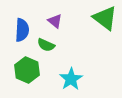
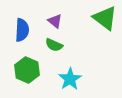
green semicircle: moved 8 px right
cyan star: moved 1 px left
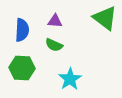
purple triangle: rotated 35 degrees counterclockwise
green hexagon: moved 5 px left, 2 px up; rotated 20 degrees counterclockwise
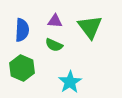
green triangle: moved 15 px left, 9 px down; rotated 16 degrees clockwise
green hexagon: rotated 20 degrees clockwise
cyan star: moved 3 px down
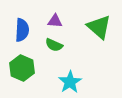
green triangle: moved 9 px right; rotated 12 degrees counterclockwise
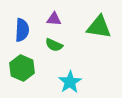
purple triangle: moved 1 px left, 2 px up
green triangle: rotated 32 degrees counterclockwise
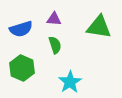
blue semicircle: moved 1 px left, 1 px up; rotated 70 degrees clockwise
green semicircle: moved 1 px right; rotated 132 degrees counterclockwise
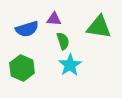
blue semicircle: moved 6 px right
green semicircle: moved 8 px right, 4 px up
cyan star: moved 17 px up
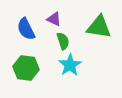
purple triangle: rotated 21 degrees clockwise
blue semicircle: moved 1 px left; rotated 80 degrees clockwise
green hexagon: moved 4 px right; rotated 15 degrees counterclockwise
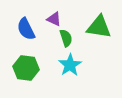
green semicircle: moved 3 px right, 3 px up
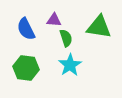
purple triangle: moved 1 px down; rotated 21 degrees counterclockwise
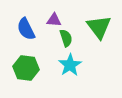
green triangle: rotated 44 degrees clockwise
